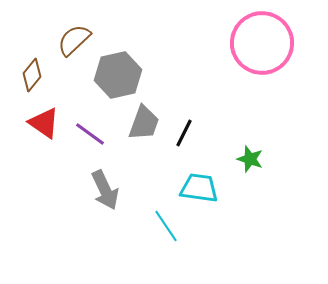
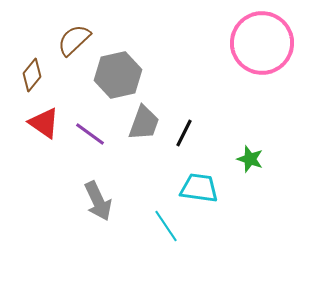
gray arrow: moved 7 px left, 11 px down
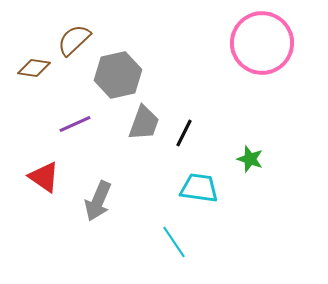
brown diamond: moved 2 px right, 7 px up; rotated 60 degrees clockwise
red triangle: moved 54 px down
purple line: moved 15 px left, 10 px up; rotated 60 degrees counterclockwise
gray arrow: rotated 48 degrees clockwise
cyan line: moved 8 px right, 16 px down
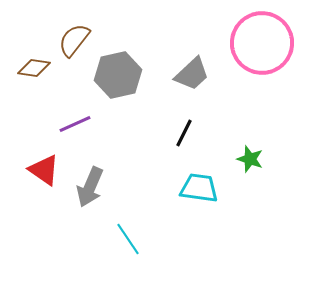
brown semicircle: rotated 9 degrees counterclockwise
gray trapezoid: moved 48 px right, 49 px up; rotated 27 degrees clockwise
red triangle: moved 7 px up
gray arrow: moved 8 px left, 14 px up
cyan line: moved 46 px left, 3 px up
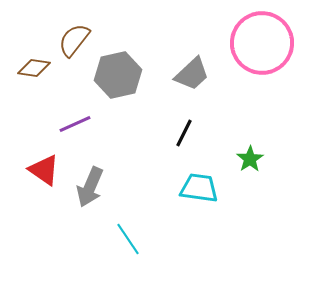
green star: rotated 20 degrees clockwise
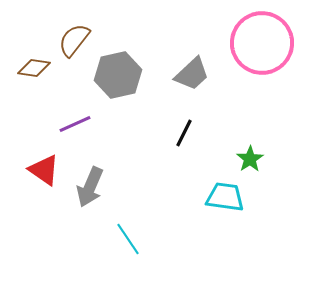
cyan trapezoid: moved 26 px right, 9 px down
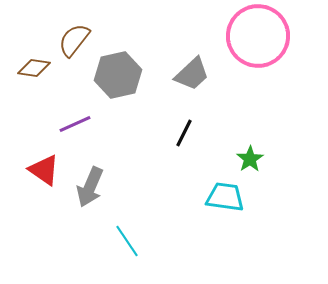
pink circle: moved 4 px left, 7 px up
cyan line: moved 1 px left, 2 px down
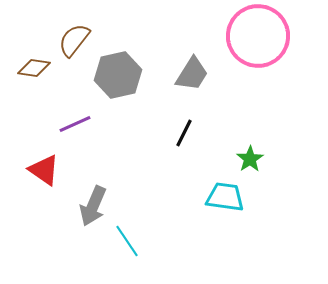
gray trapezoid: rotated 15 degrees counterclockwise
gray arrow: moved 3 px right, 19 px down
